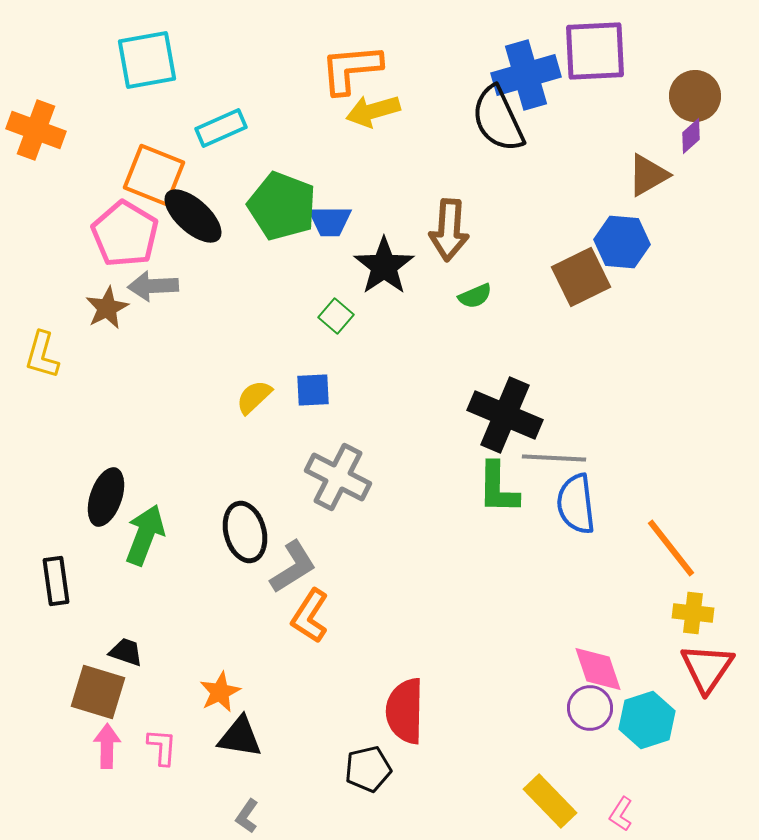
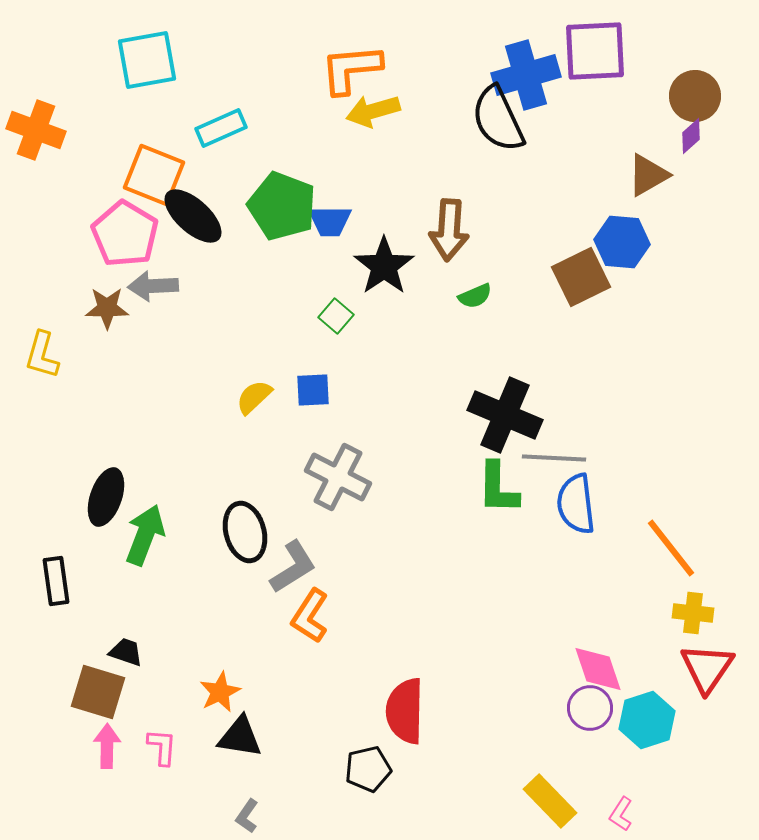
brown star at (107, 308): rotated 27 degrees clockwise
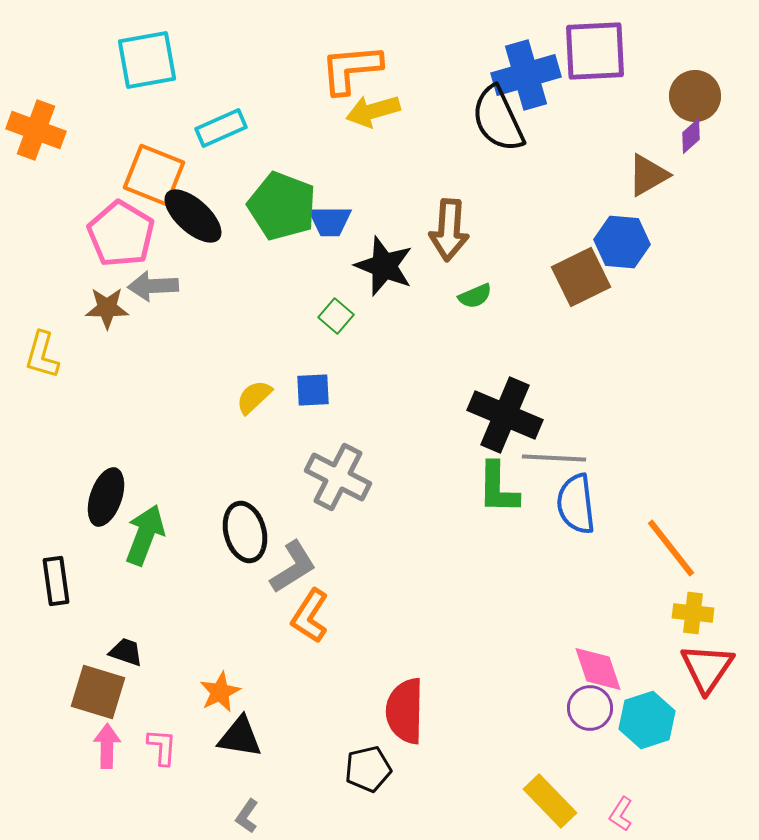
pink pentagon at (125, 234): moved 4 px left
black star at (384, 266): rotated 16 degrees counterclockwise
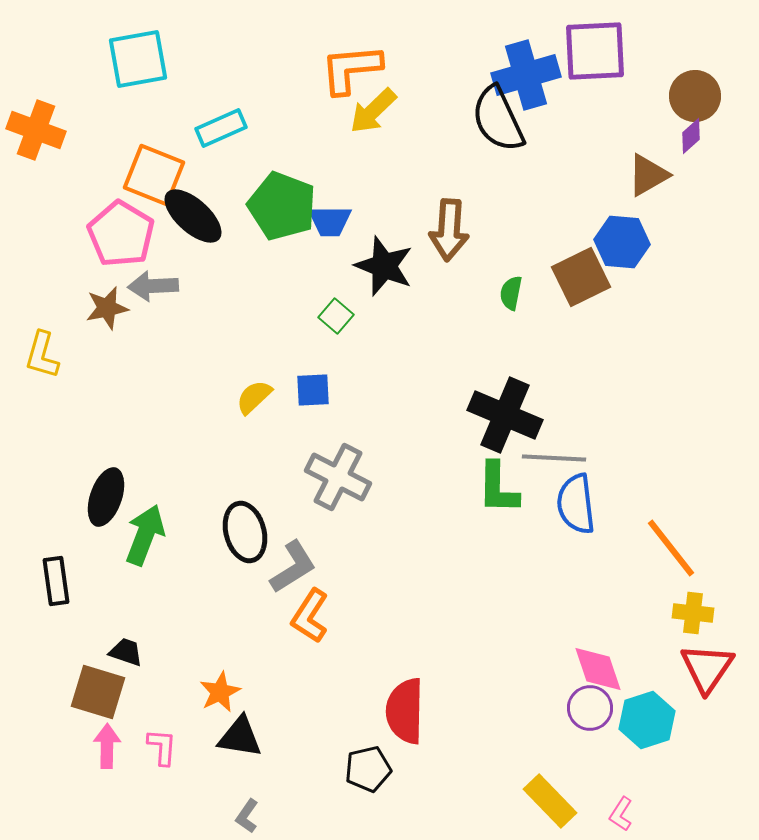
cyan square at (147, 60): moved 9 px left, 1 px up
yellow arrow at (373, 111): rotated 28 degrees counterclockwise
green semicircle at (475, 296): moved 36 px right, 3 px up; rotated 124 degrees clockwise
brown star at (107, 308): rotated 12 degrees counterclockwise
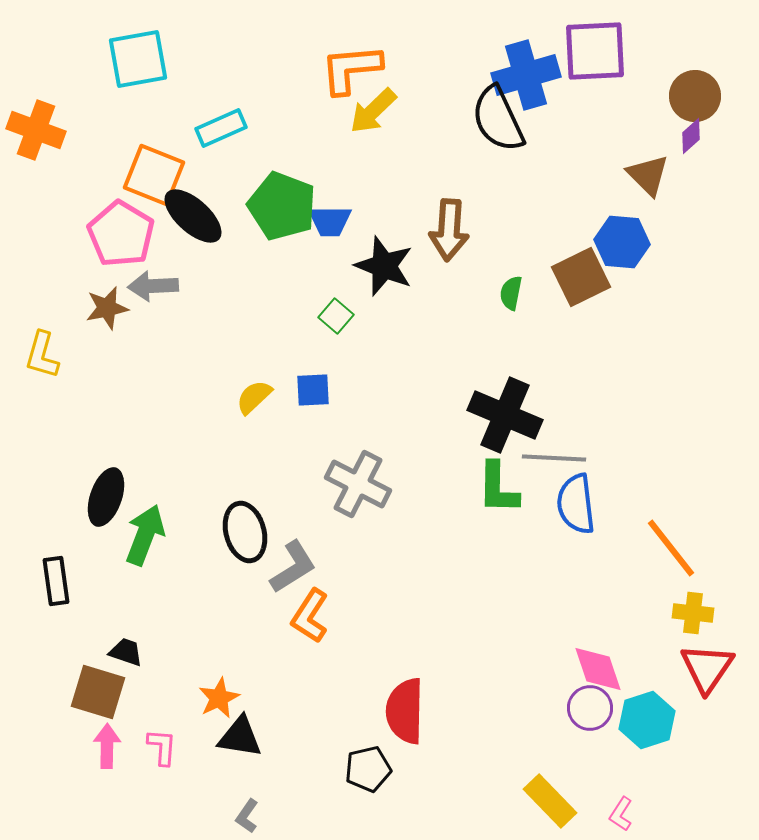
brown triangle at (648, 175): rotated 45 degrees counterclockwise
gray cross at (338, 477): moved 20 px right, 7 px down
orange star at (220, 692): moved 1 px left, 6 px down
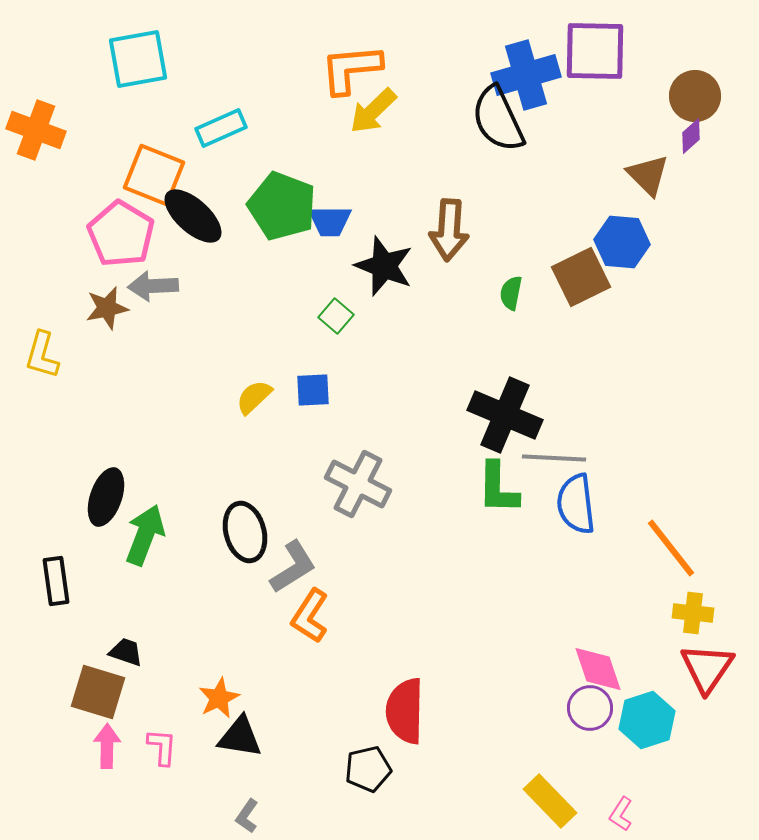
purple square at (595, 51): rotated 4 degrees clockwise
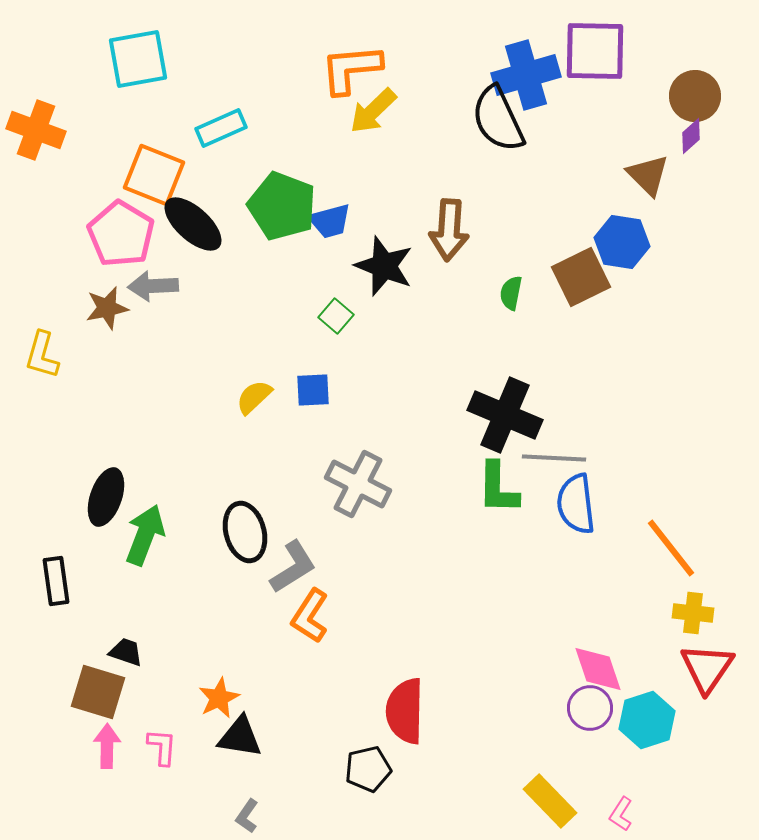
black ellipse at (193, 216): moved 8 px down
blue trapezoid at (330, 221): rotated 15 degrees counterclockwise
blue hexagon at (622, 242): rotated 4 degrees clockwise
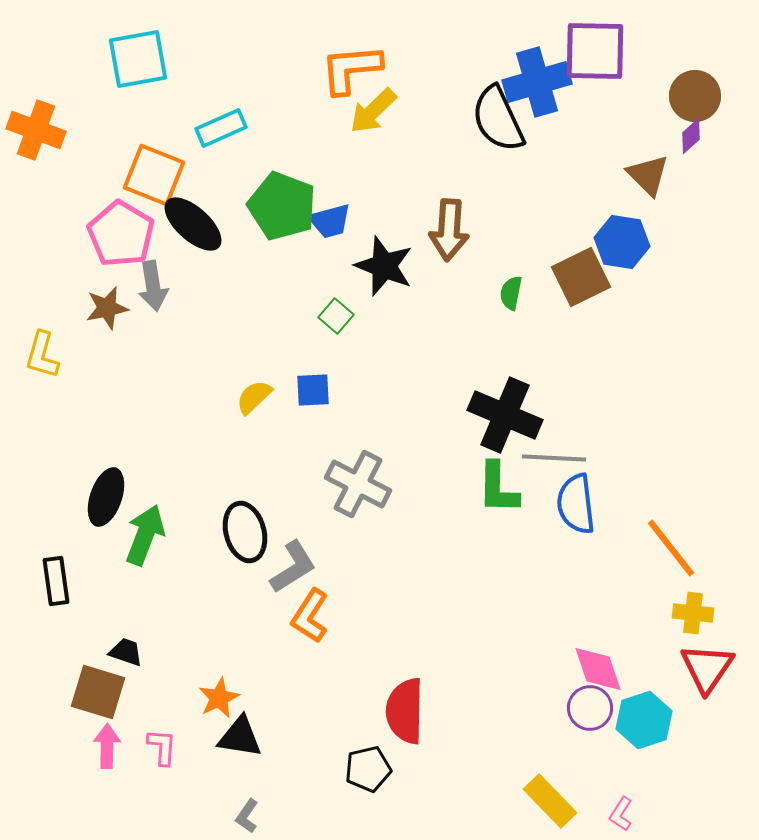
blue cross at (526, 75): moved 11 px right, 7 px down
gray arrow at (153, 286): rotated 96 degrees counterclockwise
cyan hexagon at (647, 720): moved 3 px left
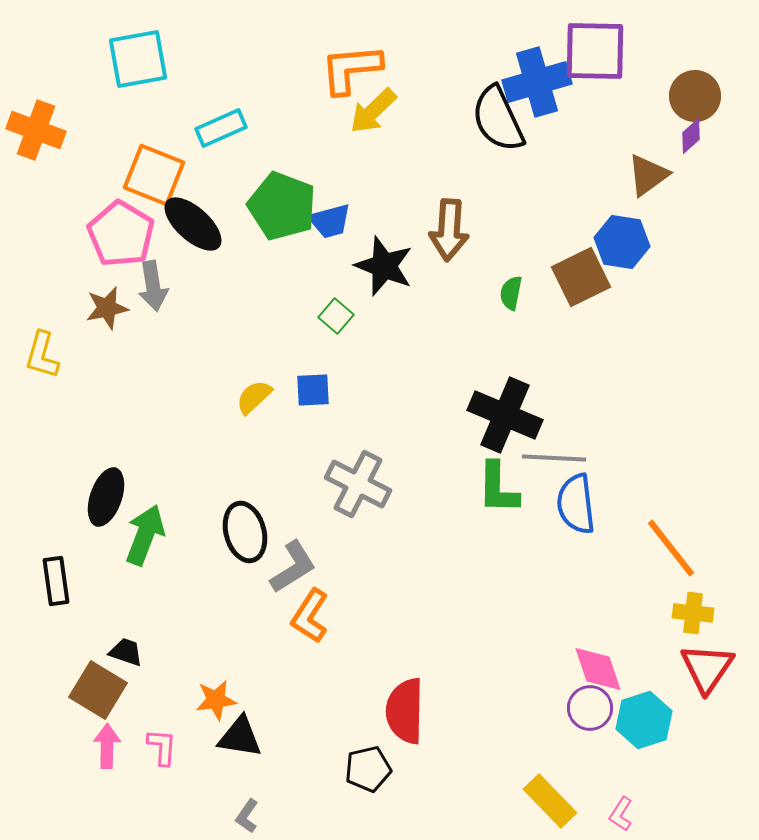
brown triangle at (648, 175): rotated 39 degrees clockwise
brown square at (98, 692): moved 2 px up; rotated 14 degrees clockwise
orange star at (219, 698): moved 3 px left, 2 px down; rotated 18 degrees clockwise
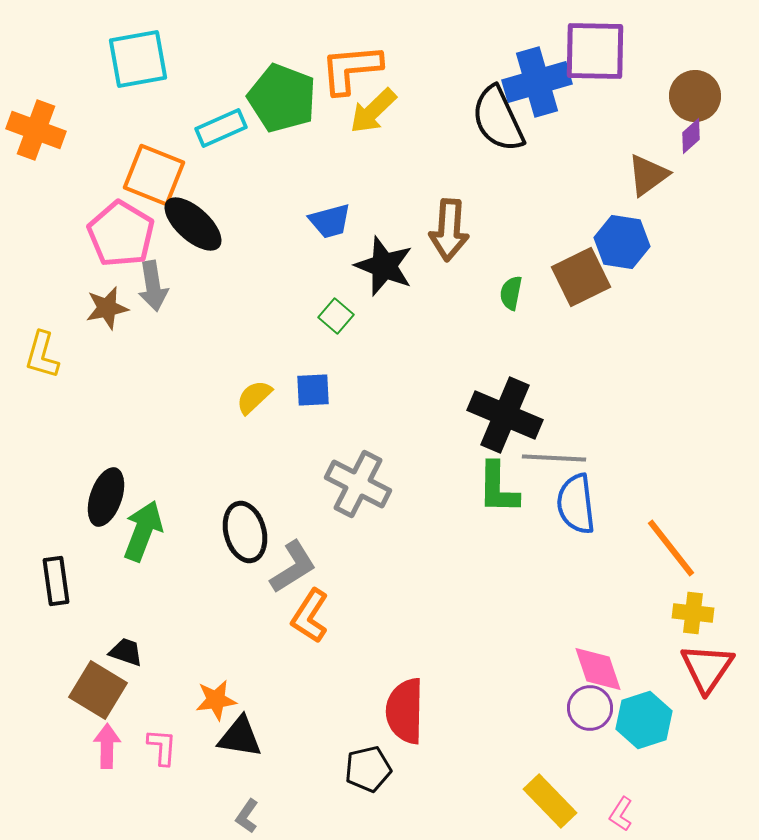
green pentagon at (282, 206): moved 108 px up
green arrow at (145, 535): moved 2 px left, 4 px up
